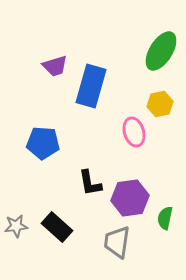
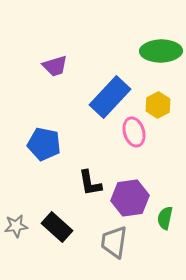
green ellipse: rotated 57 degrees clockwise
blue rectangle: moved 19 px right, 11 px down; rotated 27 degrees clockwise
yellow hexagon: moved 2 px left, 1 px down; rotated 15 degrees counterclockwise
blue pentagon: moved 1 px right, 1 px down; rotated 8 degrees clockwise
gray trapezoid: moved 3 px left
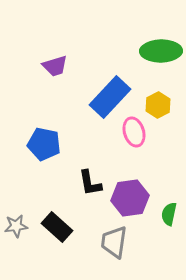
green semicircle: moved 4 px right, 4 px up
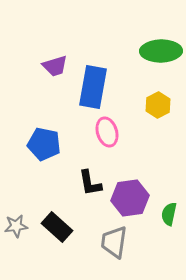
blue rectangle: moved 17 px left, 10 px up; rotated 33 degrees counterclockwise
pink ellipse: moved 27 px left
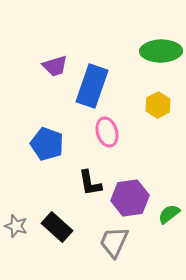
blue rectangle: moved 1 px left, 1 px up; rotated 9 degrees clockwise
blue pentagon: moved 3 px right; rotated 8 degrees clockwise
green semicircle: rotated 40 degrees clockwise
gray star: rotated 25 degrees clockwise
gray trapezoid: rotated 16 degrees clockwise
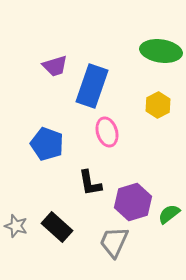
green ellipse: rotated 9 degrees clockwise
purple hexagon: moved 3 px right, 4 px down; rotated 9 degrees counterclockwise
